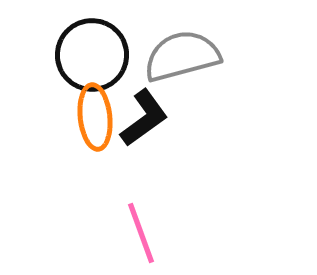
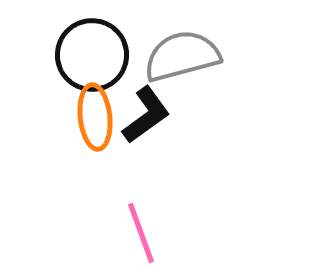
black L-shape: moved 2 px right, 3 px up
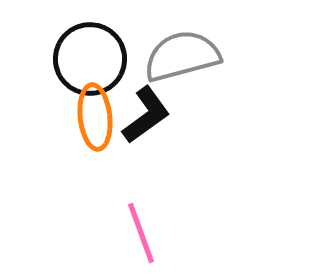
black circle: moved 2 px left, 4 px down
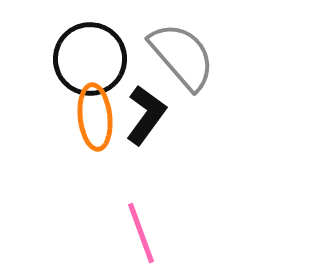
gray semicircle: rotated 64 degrees clockwise
black L-shape: rotated 18 degrees counterclockwise
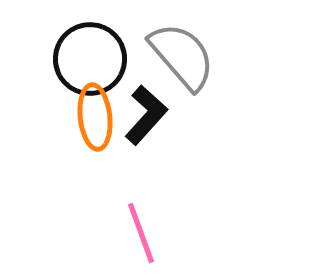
black L-shape: rotated 6 degrees clockwise
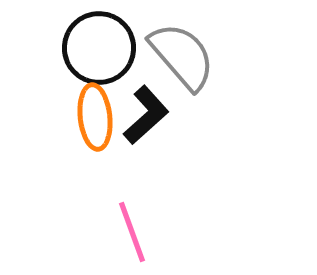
black circle: moved 9 px right, 11 px up
black L-shape: rotated 6 degrees clockwise
pink line: moved 9 px left, 1 px up
